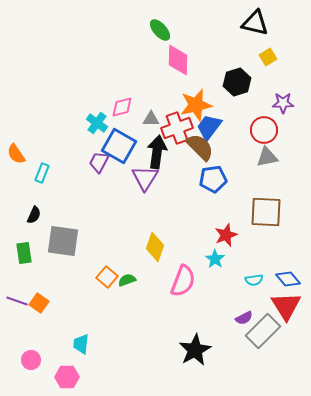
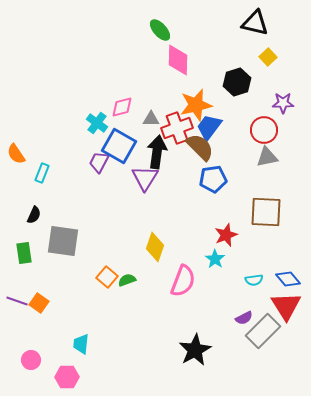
yellow square at (268, 57): rotated 12 degrees counterclockwise
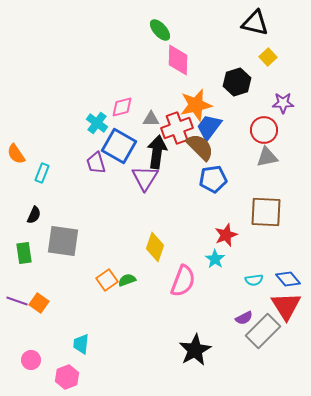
purple trapezoid at (99, 162): moved 3 px left, 1 px down; rotated 45 degrees counterclockwise
orange square at (107, 277): moved 3 px down; rotated 15 degrees clockwise
pink hexagon at (67, 377): rotated 20 degrees counterclockwise
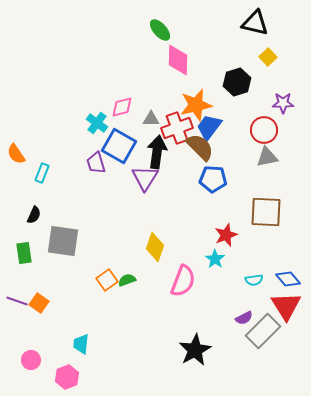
blue pentagon at (213, 179): rotated 12 degrees clockwise
